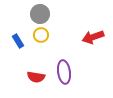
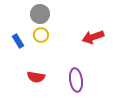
purple ellipse: moved 12 px right, 8 px down
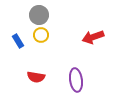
gray circle: moved 1 px left, 1 px down
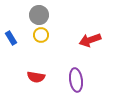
red arrow: moved 3 px left, 3 px down
blue rectangle: moved 7 px left, 3 px up
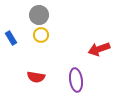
red arrow: moved 9 px right, 9 px down
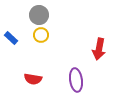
blue rectangle: rotated 16 degrees counterclockwise
red arrow: rotated 60 degrees counterclockwise
red semicircle: moved 3 px left, 2 px down
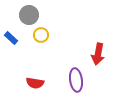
gray circle: moved 10 px left
red arrow: moved 1 px left, 5 px down
red semicircle: moved 2 px right, 4 px down
